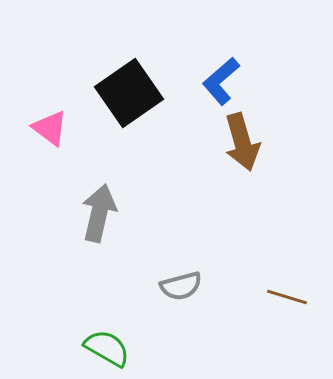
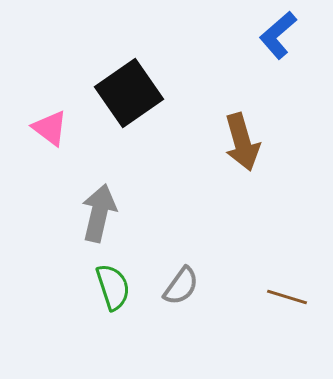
blue L-shape: moved 57 px right, 46 px up
gray semicircle: rotated 39 degrees counterclockwise
green semicircle: moved 6 px right, 61 px up; rotated 42 degrees clockwise
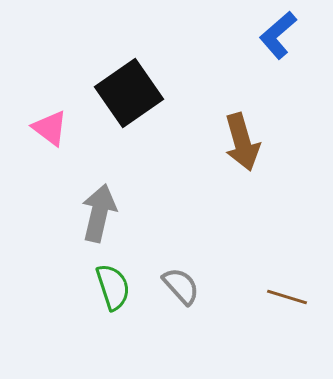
gray semicircle: rotated 78 degrees counterclockwise
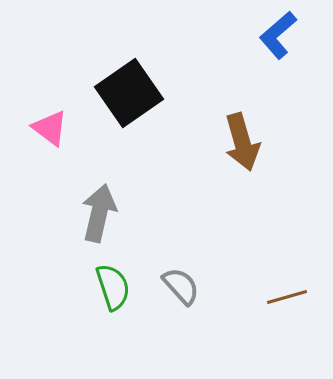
brown line: rotated 33 degrees counterclockwise
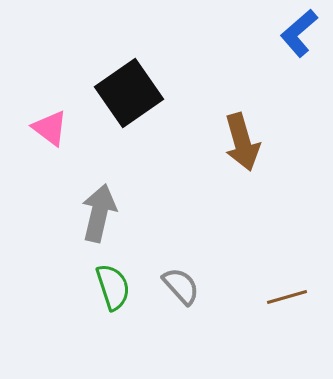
blue L-shape: moved 21 px right, 2 px up
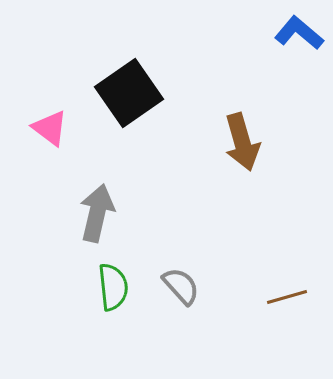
blue L-shape: rotated 81 degrees clockwise
gray arrow: moved 2 px left
green semicircle: rotated 12 degrees clockwise
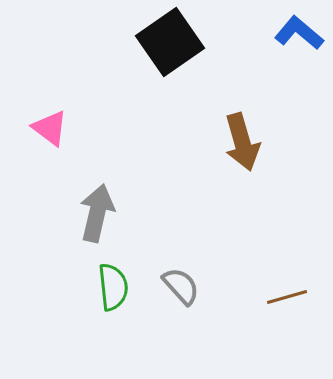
black square: moved 41 px right, 51 px up
